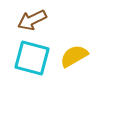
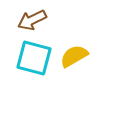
cyan square: moved 2 px right
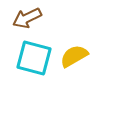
brown arrow: moved 5 px left, 2 px up
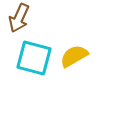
brown arrow: moved 8 px left; rotated 40 degrees counterclockwise
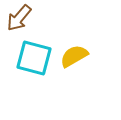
brown arrow: rotated 16 degrees clockwise
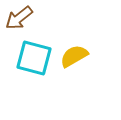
brown arrow: rotated 12 degrees clockwise
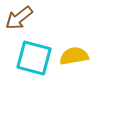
yellow semicircle: rotated 20 degrees clockwise
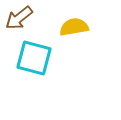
yellow semicircle: moved 29 px up
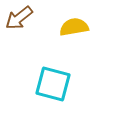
cyan square: moved 19 px right, 26 px down
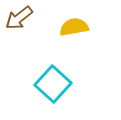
cyan square: rotated 27 degrees clockwise
